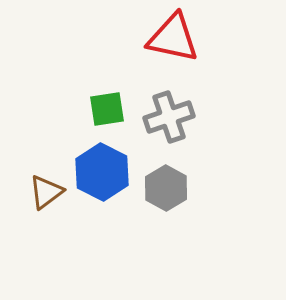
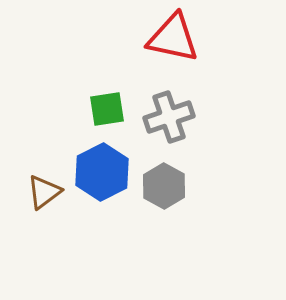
blue hexagon: rotated 6 degrees clockwise
gray hexagon: moved 2 px left, 2 px up
brown triangle: moved 2 px left
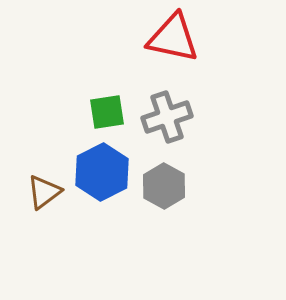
green square: moved 3 px down
gray cross: moved 2 px left
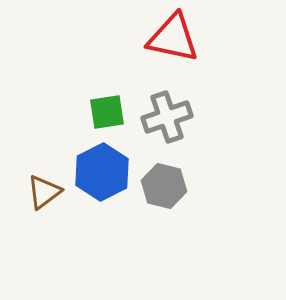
gray hexagon: rotated 15 degrees counterclockwise
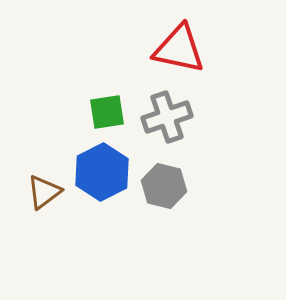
red triangle: moved 6 px right, 11 px down
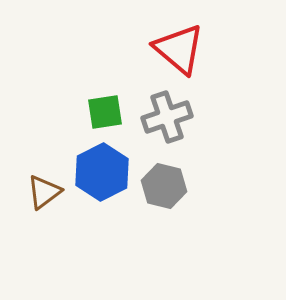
red triangle: rotated 28 degrees clockwise
green square: moved 2 px left
